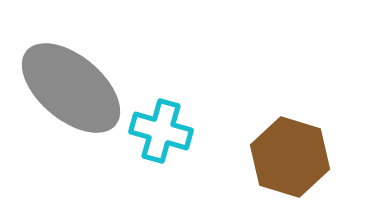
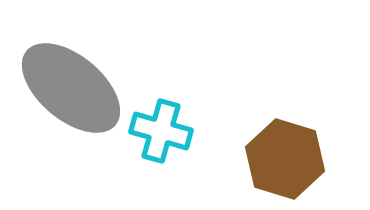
brown hexagon: moved 5 px left, 2 px down
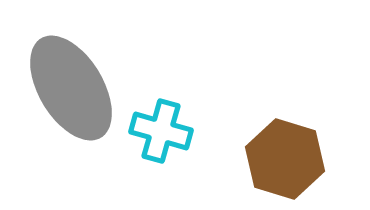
gray ellipse: rotated 19 degrees clockwise
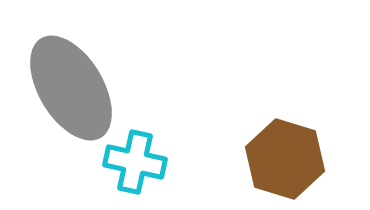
cyan cross: moved 26 px left, 31 px down; rotated 4 degrees counterclockwise
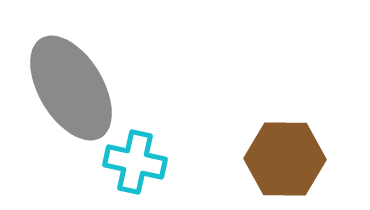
brown hexagon: rotated 16 degrees counterclockwise
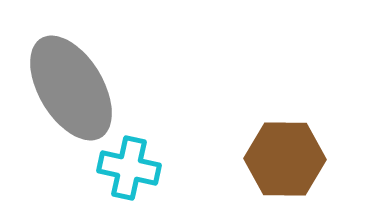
cyan cross: moved 6 px left, 6 px down
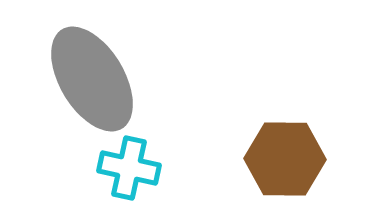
gray ellipse: moved 21 px right, 9 px up
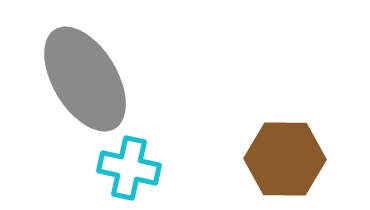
gray ellipse: moved 7 px left
